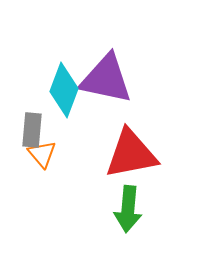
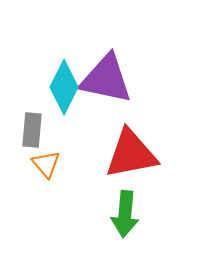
cyan diamond: moved 3 px up; rotated 6 degrees clockwise
orange triangle: moved 4 px right, 10 px down
green arrow: moved 3 px left, 5 px down
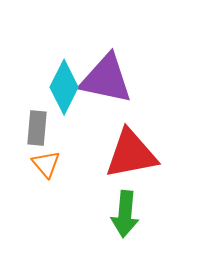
gray rectangle: moved 5 px right, 2 px up
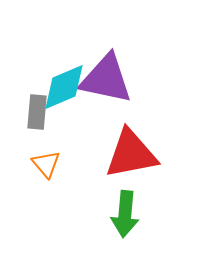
cyan diamond: rotated 40 degrees clockwise
gray rectangle: moved 16 px up
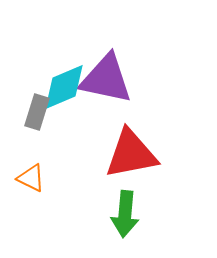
gray rectangle: rotated 12 degrees clockwise
orange triangle: moved 15 px left, 14 px down; rotated 24 degrees counterclockwise
